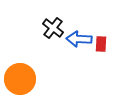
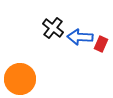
blue arrow: moved 1 px right, 2 px up
red rectangle: rotated 21 degrees clockwise
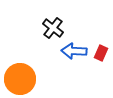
blue arrow: moved 6 px left, 14 px down
red rectangle: moved 9 px down
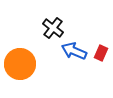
blue arrow: rotated 20 degrees clockwise
orange circle: moved 15 px up
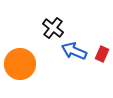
red rectangle: moved 1 px right, 1 px down
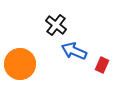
black cross: moved 3 px right, 3 px up
red rectangle: moved 11 px down
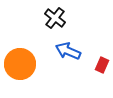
black cross: moved 1 px left, 7 px up
blue arrow: moved 6 px left
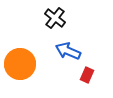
red rectangle: moved 15 px left, 10 px down
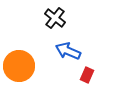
orange circle: moved 1 px left, 2 px down
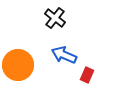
blue arrow: moved 4 px left, 4 px down
orange circle: moved 1 px left, 1 px up
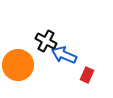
black cross: moved 9 px left, 23 px down; rotated 10 degrees counterclockwise
